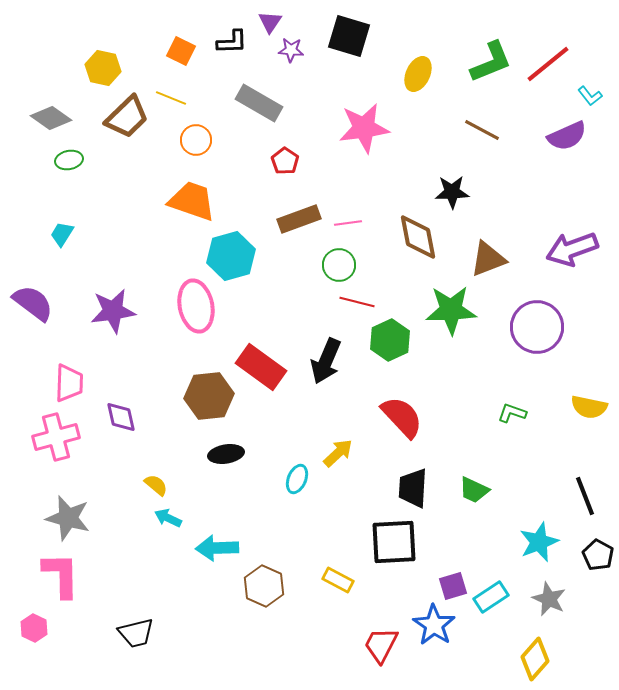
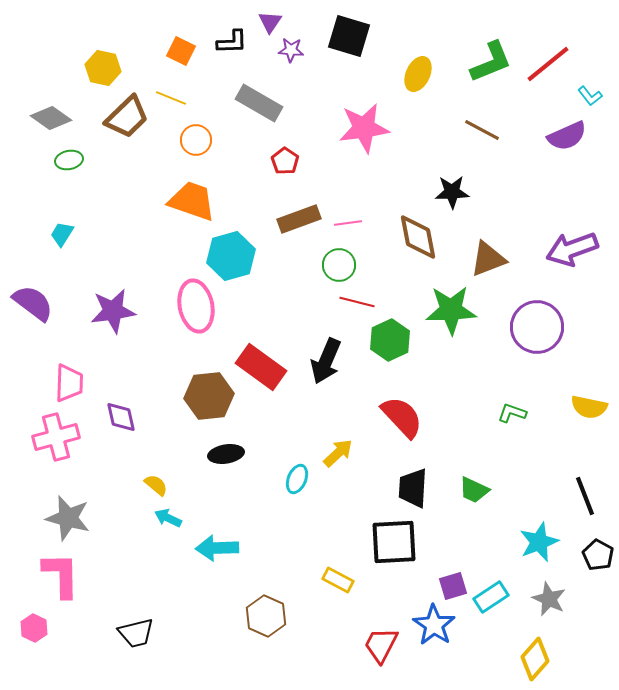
brown hexagon at (264, 586): moved 2 px right, 30 px down
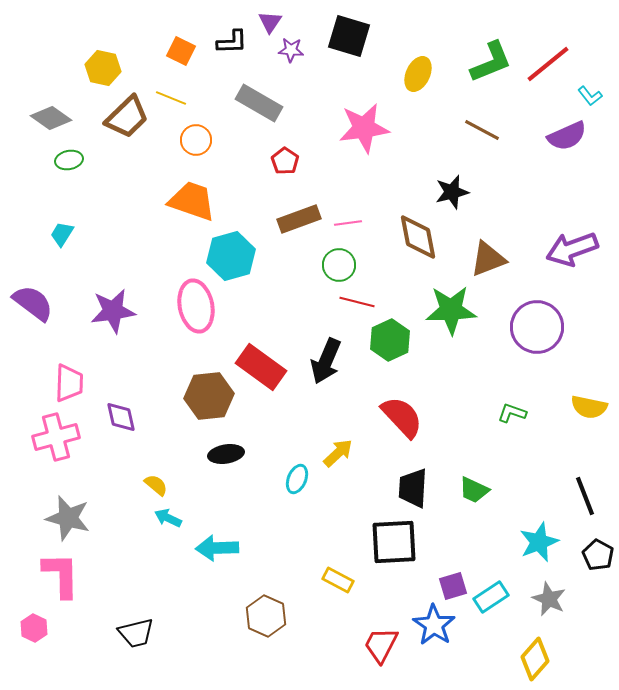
black star at (452, 192): rotated 12 degrees counterclockwise
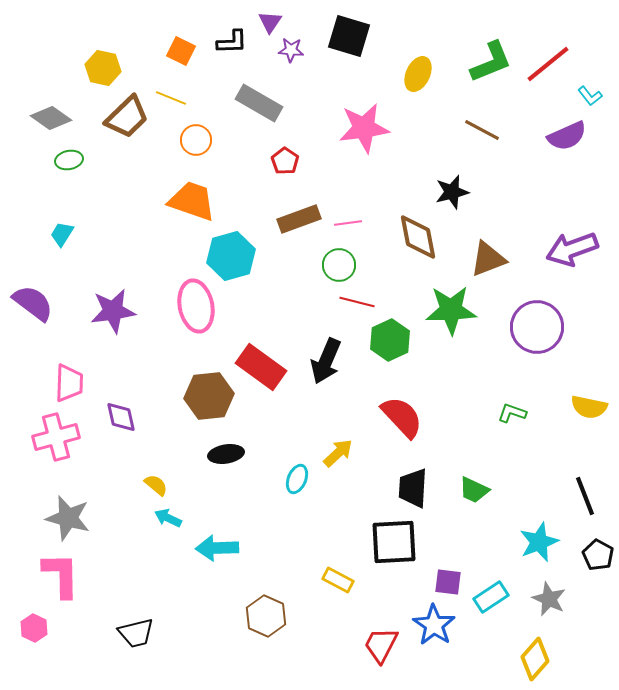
purple square at (453, 586): moved 5 px left, 4 px up; rotated 24 degrees clockwise
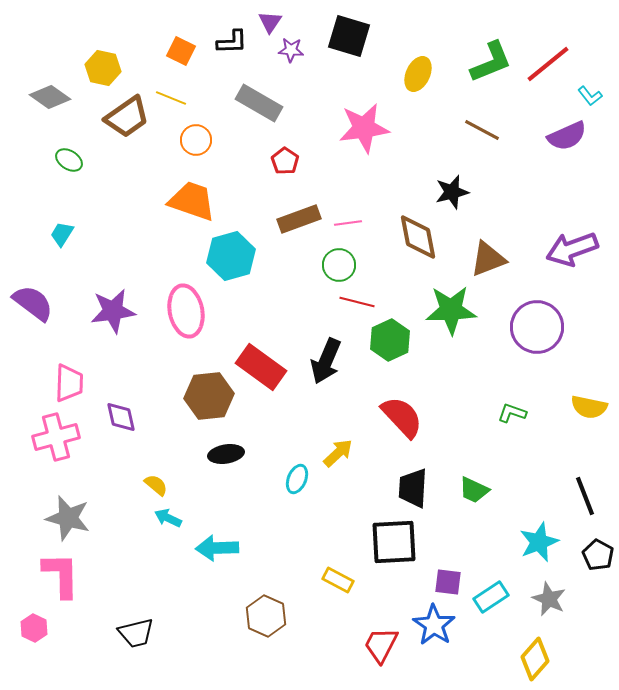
brown trapezoid at (127, 117): rotated 9 degrees clockwise
gray diamond at (51, 118): moved 1 px left, 21 px up
green ellipse at (69, 160): rotated 44 degrees clockwise
pink ellipse at (196, 306): moved 10 px left, 5 px down
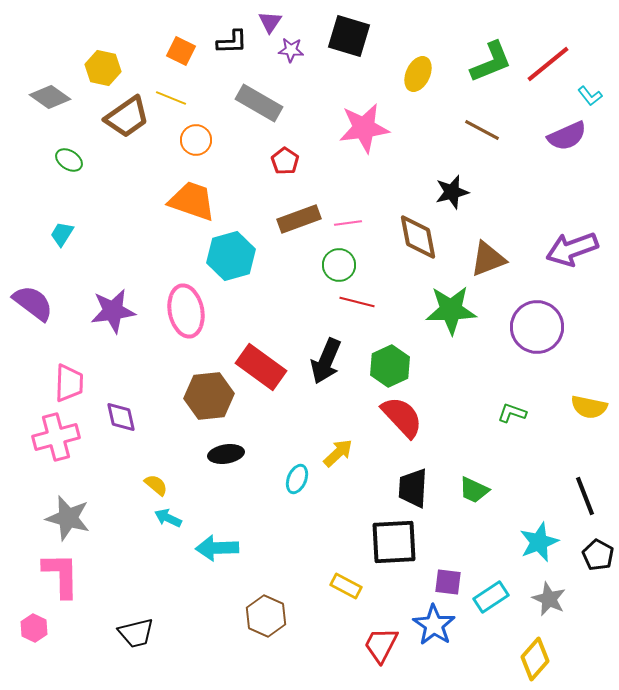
green hexagon at (390, 340): moved 26 px down
yellow rectangle at (338, 580): moved 8 px right, 6 px down
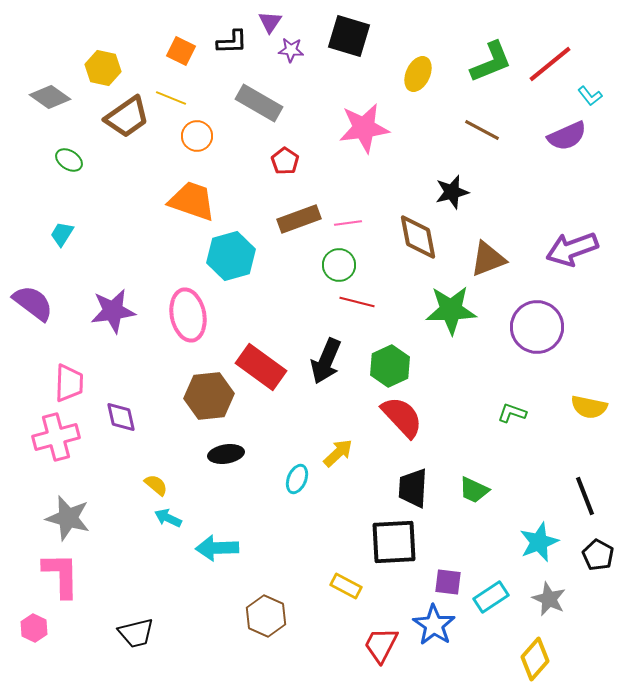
red line at (548, 64): moved 2 px right
orange circle at (196, 140): moved 1 px right, 4 px up
pink ellipse at (186, 311): moved 2 px right, 4 px down
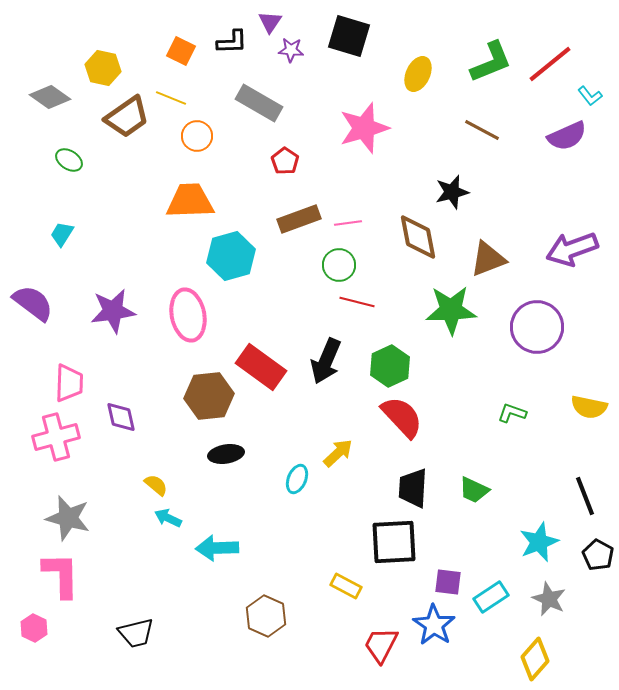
pink star at (364, 128): rotated 9 degrees counterclockwise
orange trapezoid at (192, 201): moved 2 px left; rotated 21 degrees counterclockwise
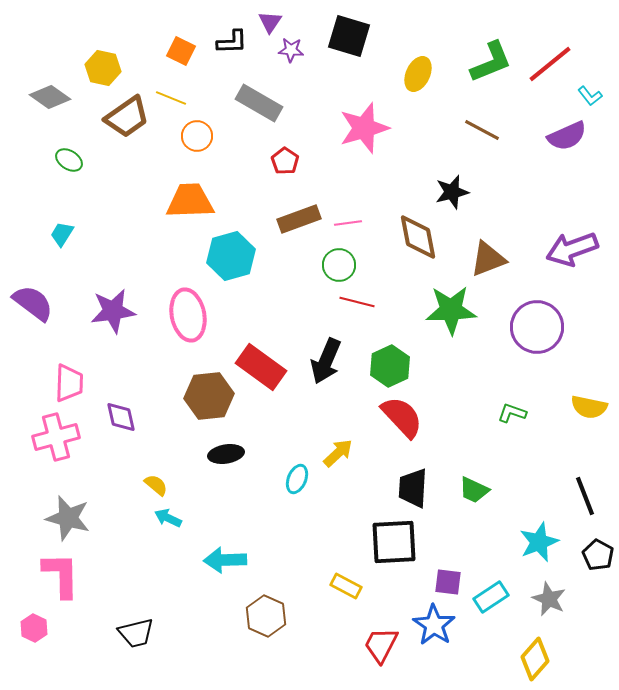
cyan arrow at (217, 548): moved 8 px right, 12 px down
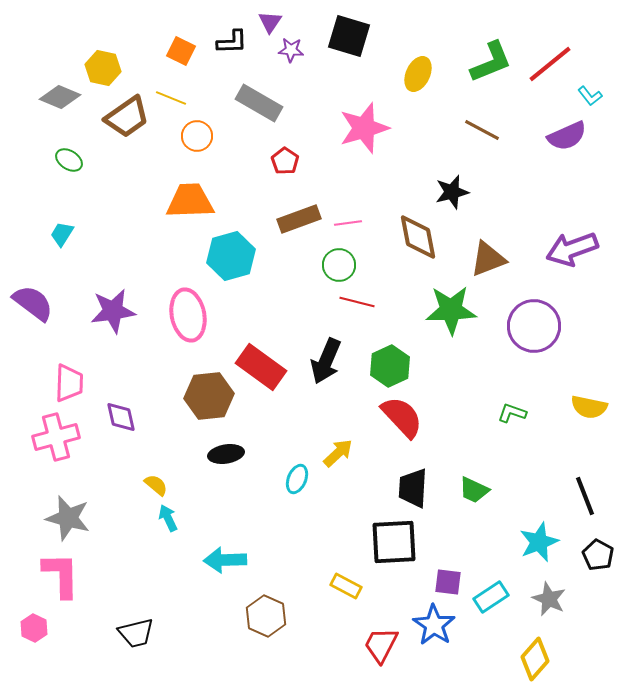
gray diamond at (50, 97): moved 10 px right; rotated 12 degrees counterclockwise
purple circle at (537, 327): moved 3 px left, 1 px up
cyan arrow at (168, 518): rotated 40 degrees clockwise
